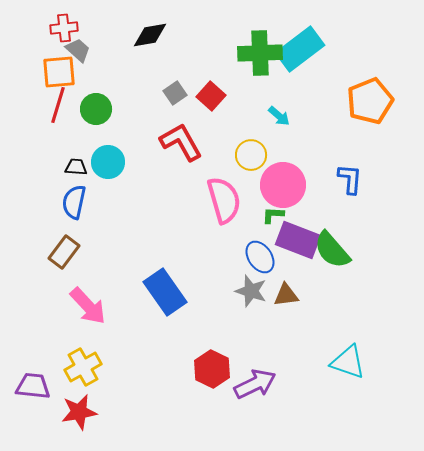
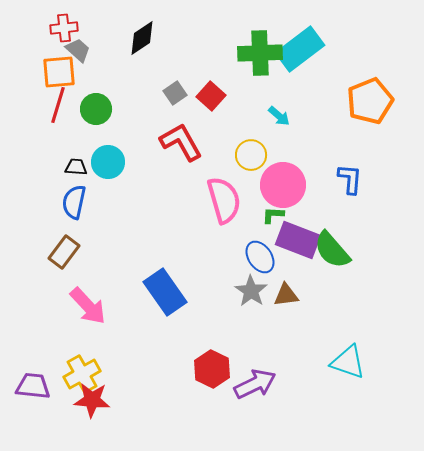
black diamond: moved 8 px left, 3 px down; rotated 24 degrees counterclockwise
gray star: rotated 16 degrees clockwise
yellow cross: moved 1 px left, 7 px down
red star: moved 13 px right, 12 px up; rotated 15 degrees clockwise
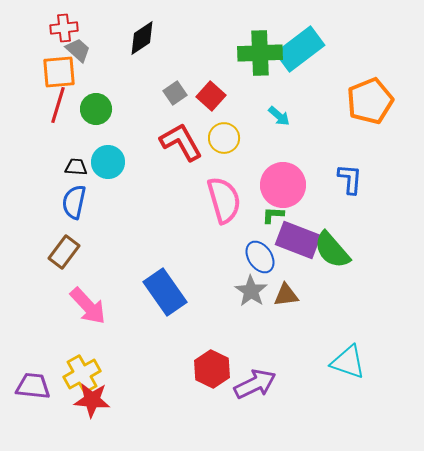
yellow circle: moved 27 px left, 17 px up
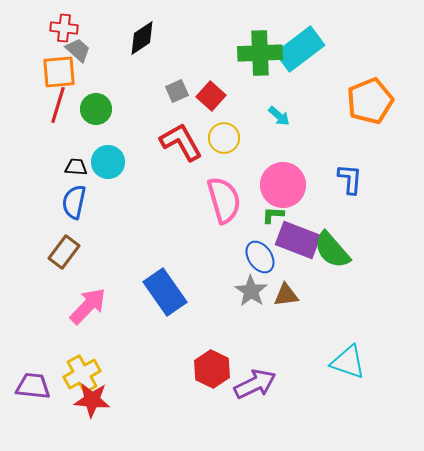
red cross: rotated 12 degrees clockwise
gray square: moved 2 px right, 2 px up; rotated 10 degrees clockwise
pink arrow: rotated 93 degrees counterclockwise
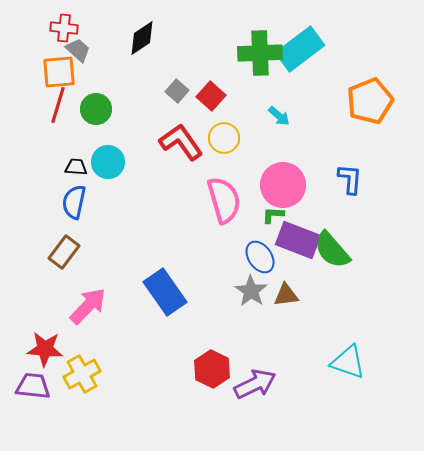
gray square: rotated 25 degrees counterclockwise
red L-shape: rotated 6 degrees counterclockwise
red star: moved 47 px left, 51 px up
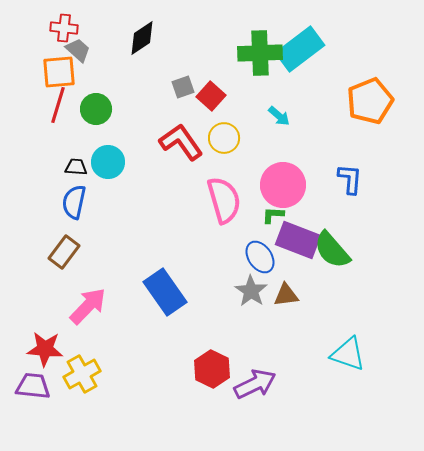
gray square: moved 6 px right, 4 px up; rotated 30 degrees clockwise
cyan triangle: moved 8 px up
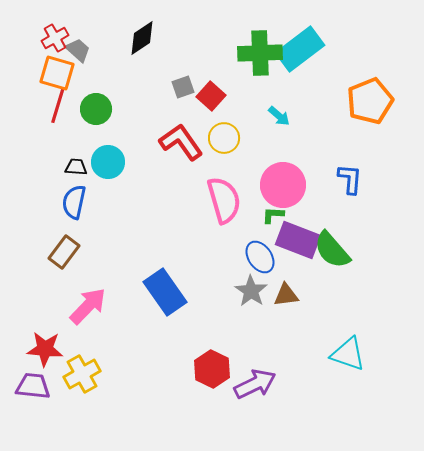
red cross: moved 9 px left, 10 px down; rotated 36 degrees counterclockwise
orange square: moved 2 px left, 1 px down; rotated 21 degrees clockwise
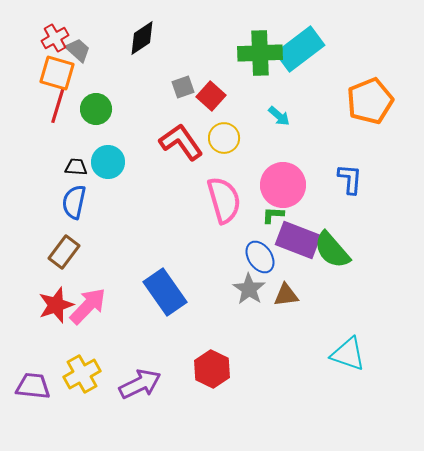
gray star: moved 2 px left, 2 px up
red star: moved 11 px right, 44 px up; rotated 24 degrees counterclockwise
purple arrow: moved 115 px left
